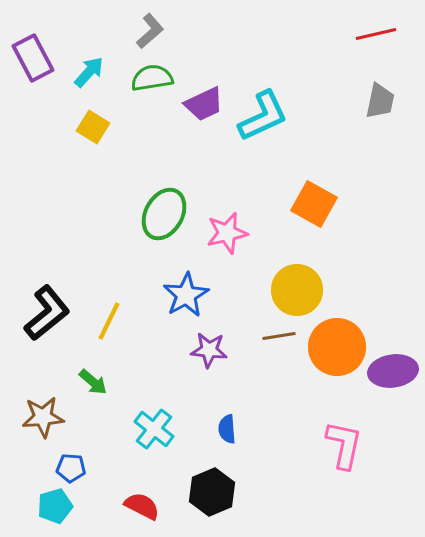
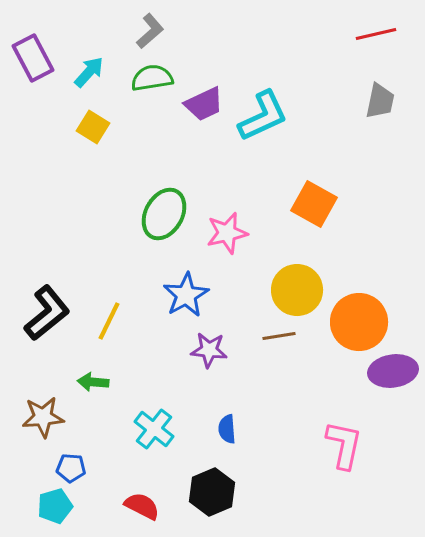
orange circle: moved 22 px right, 25 px up
green arrow: rotated 144 degrees clockwise
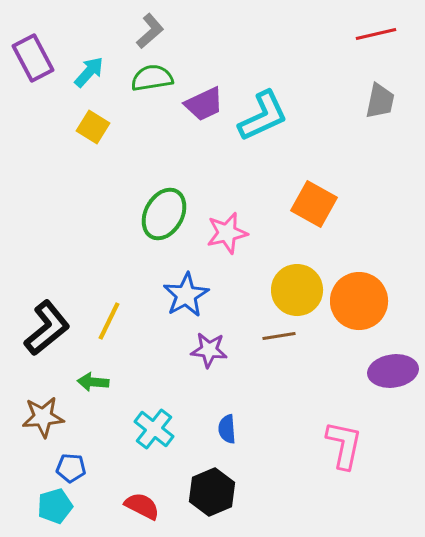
black L-shape: moved 15 px down
orange circle: moved 21 px up
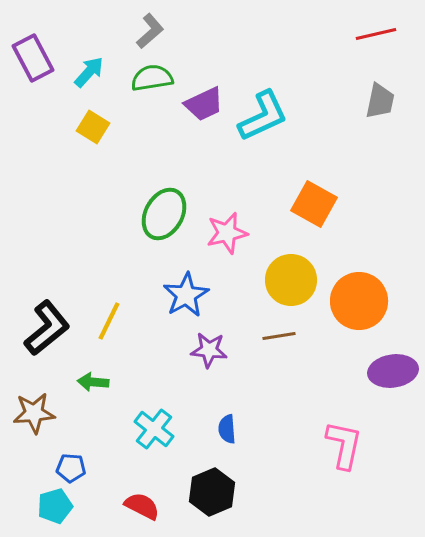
yellow circle: moved 6 px left, 10 px up
brown star: moved 9 px left, 4 px up
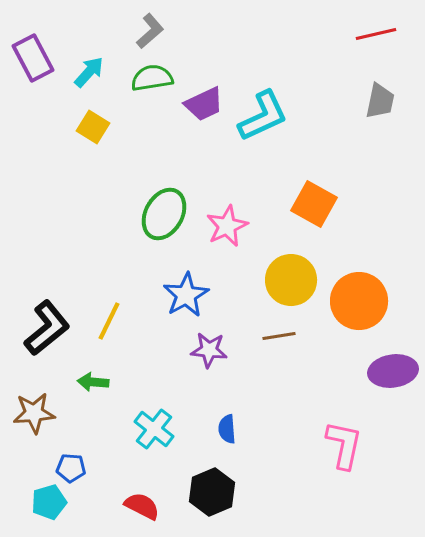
pink star: moved 7 px up; rotated 12 degrees counterclockwise
cyan pentagon: moved 6 px left, 4 px up
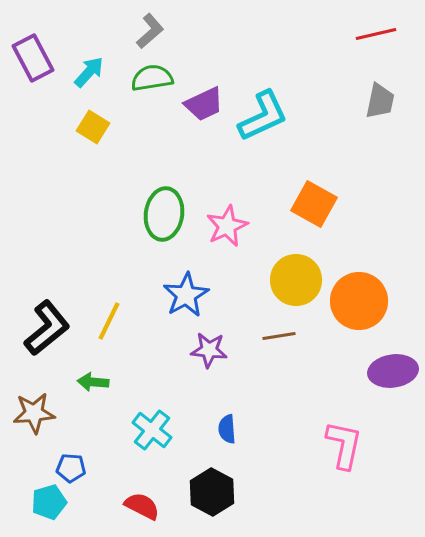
green ellipse: rotated 21 degrees counterclockwise
yellow circle: moved 5 px right
cyan cross: moved 2 px left, 1 px down
black hexagon: rotated 9 degrees counterclockwise
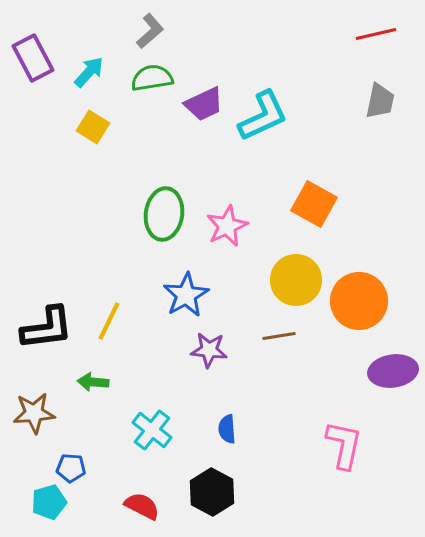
black L-shape: rotated 32 degrees clockwise
